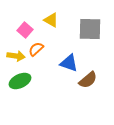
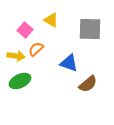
brown semicircle: moved 4 px down
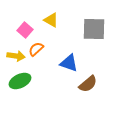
gray square: moved 4 px right
